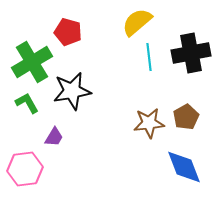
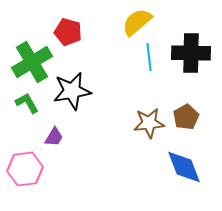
black cross: rotated 12 degrees clockwise
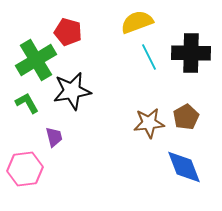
yellow semicircle: rotated 20 degrees clockwise
cyan line: rotated 20 degrees counterclockwise
green cross: moved 4 px right, 2 px up
purple trapezoid: rotated 45 degrees counterclockwise
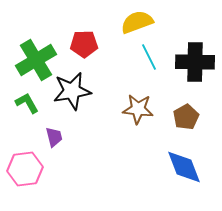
red pentagon: moved 16 px right, 12 px down; rotated 16 degrees counterclockwise
black cross: moved 4 px right, 9 px down
brown star: moved 11 px left, 14 px up; rotated 12 degrees clockwise
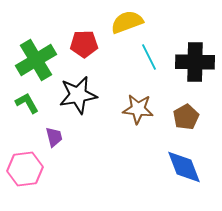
yellow semicircle: moved 10 px left
black star: moved 6 px right, 4 px down
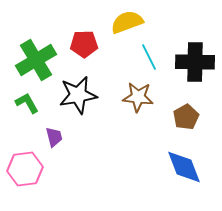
brown star: moved 12 px up
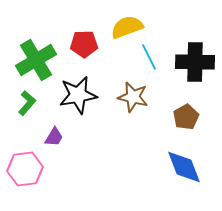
yellow semicircle: moved 5 px down
brown star: moved 5 px left; rotated 8 degrees clockwise
green L-shape: rotated 70 degrees clockwise
purple trapezoid: rotated 45 degrees clockwise
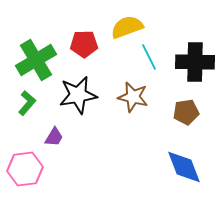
brown pentagon: moved 5 px up; rotated 20 degrees clockwise
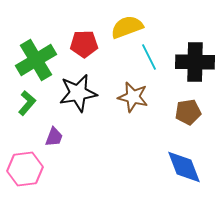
black star: moved 2 px up
brown pentagon: moved 2 px right
purple trapezoid: rotated 10 degrees counterclockwise
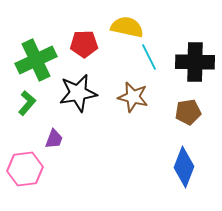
yellow semicircle: rotated 32 degrees clockwise
green cross: rotated 6 degrees clockwise
purple trapezoid: moved 2 px down
blue diamond: rotated 42 degrees clockwise
